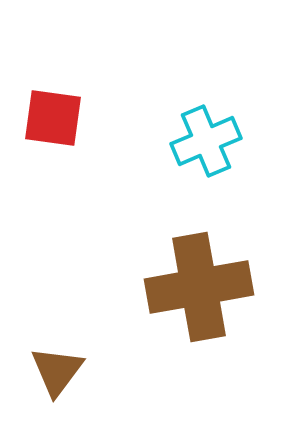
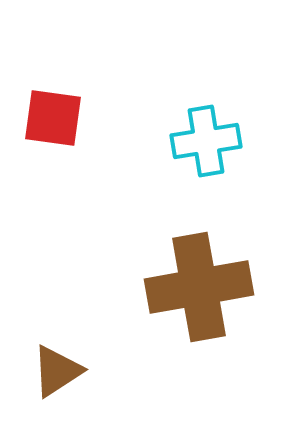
cyan cross: rotated 14 degrees clockwise
brown triangle: rotated 20 degrees clockwise
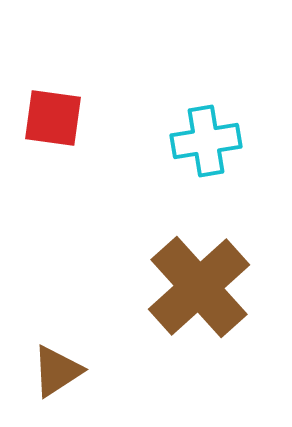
brown cross: rotated 32 degrees counterclockwise
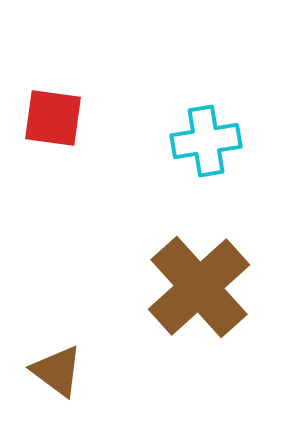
brown triangle: rotated 50 degrees counterclockwise
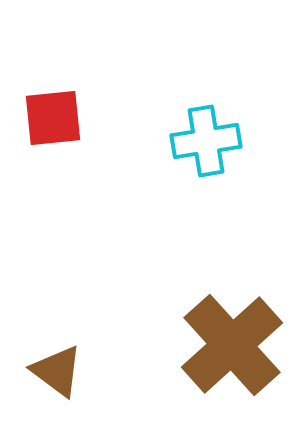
red square: rotated 14 degrees counterclockwise
brown cross: moved 33 px right, 58 px down
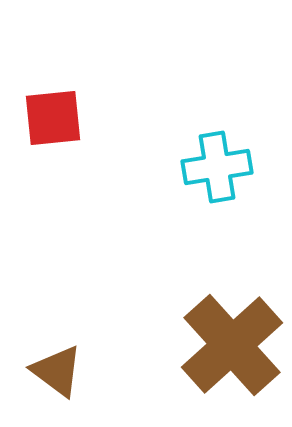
cyan cross: moved 11 px right, 26 px down
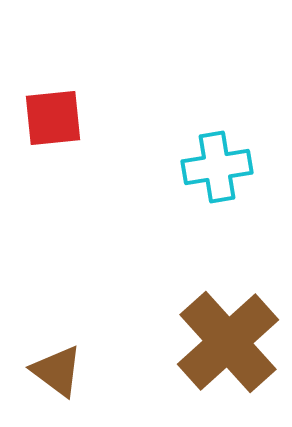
brown cross: moved 4 px left, 3 px up
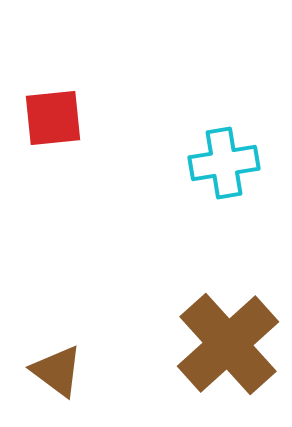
cyan cross: moved 7 px right, 4 px up
brown cross: moved 2 px down
